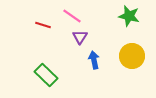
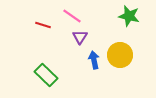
yellow circle: moved 12 px left, 1 px up
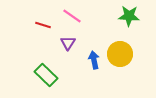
green star: rotated 10 degrees counterclockwise
purple triangle: moved 12 px left, 6 px down
yellow circle: moved 1 px up
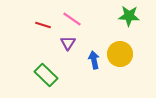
pink line: moved 3 px down
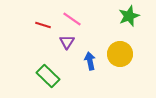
green star: rotated 25 degrees counterclockwise
purple triangle: moved 1 px left, 1 px up
blue arrow: moved 4 px left, 1 px down
green rectangle: moved 2 px right, 1 px down
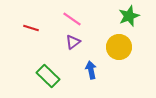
red line: moved 12 px left, 3 px down
purple triangle: moved 6 px right; rotated 21 degrees clockwise
yellow circle: moved 1 px left, 7 px up
blue arrow: moved 1 px right, 9 px down
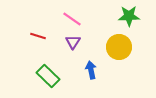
green star: rotated 20 degrees clockwise
red line: moved 7 px right, 8 px down
purple triangle: rotated 21 degrees counterclockwise
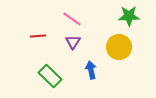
red line: rotated 21 degrees counterclockwise
green rectangle: moved 2 px right
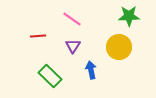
purple triangle: moved 4 px down
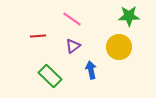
purple triangle: rotated 21 degrees clockwise
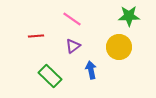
red line: moved 2 px left
